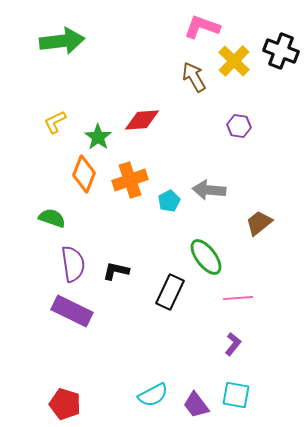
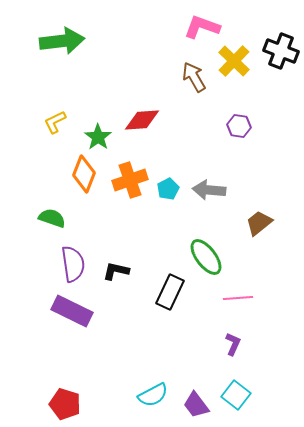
cyan pentagon: moved 1 px left, 12 px up
purple L-shape: rotated 15 degrees counterclockwise
cyan square: rotated 28 degrees clockwise
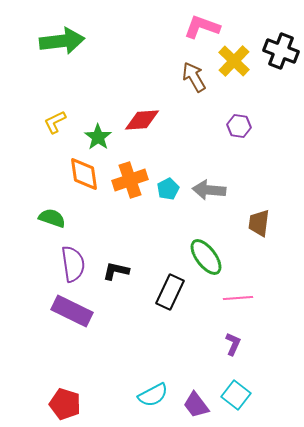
orange diamond: rotated 30 degrees counterclockwise
brown trapezoid: rotated 44 degrees counterclockwise
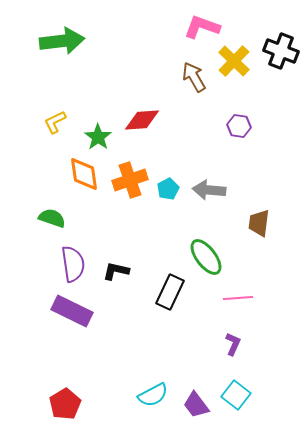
red pentagon: rotated 24 degrees clockwise
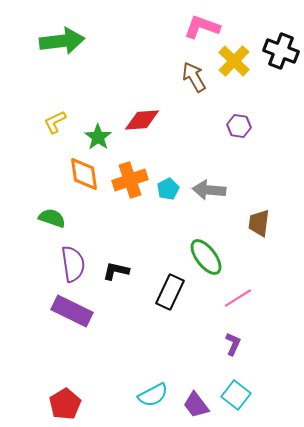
pink line: rotated 28 degrees counterclockwise
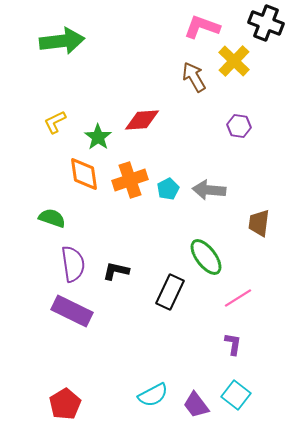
black cross: moved 15 px left, 28 px up
purple L-shape: rotated 15 degrees counterclockwise
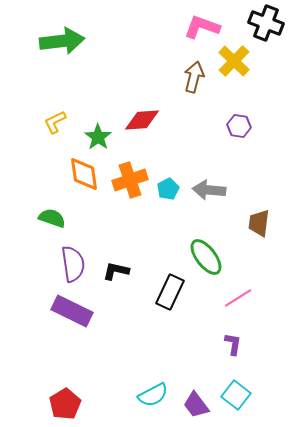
brown arrow: rotated 44 degrees clockwise
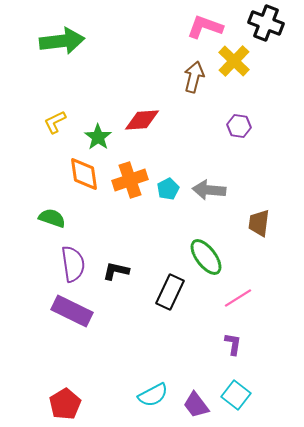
pink L-shape: moved 3 px right
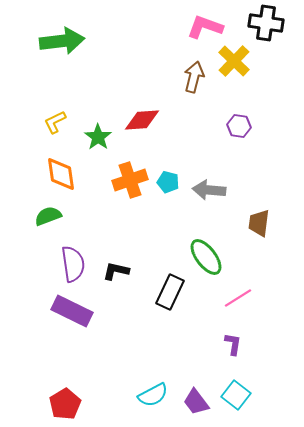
black cross: rotated 12 degrees counterclockwise
orange diamond: moved 23 px left
cyan pentagon: moved 7 px up; rotated 30 degrees counterclockwise
green semicircle: moved 4 px left, 2 px up; rotated 40 degrees counterclockwise
purple trapezoid: moved 3 px up
